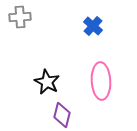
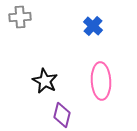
black star: moved 2 px left, 1 px up
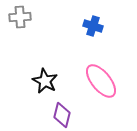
blue cross: rotated 24 degrees counterclockwise
pink ellipse: rotated 36 degrees counterclockwise
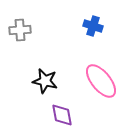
gray cross: moved 13 px down
black star: rotated 15 degrees counterclockwise
purple diamond: rotated 25 degrees counterclockwise
